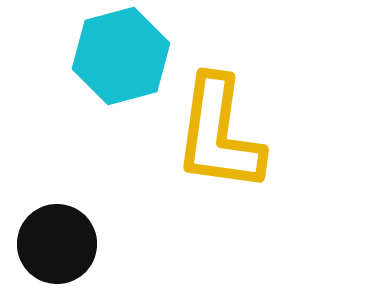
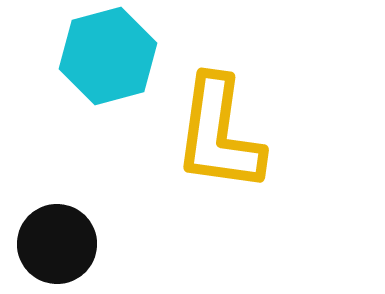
cyan hexagon: moved 13 px left
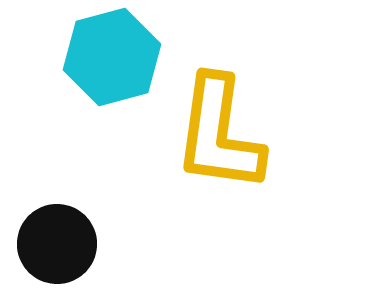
cyan hexagon: moved 4 px right, 1 px down
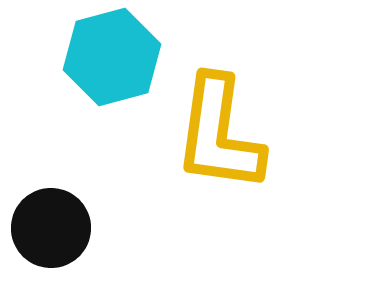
black circle: moved 6 px left, 16 px up
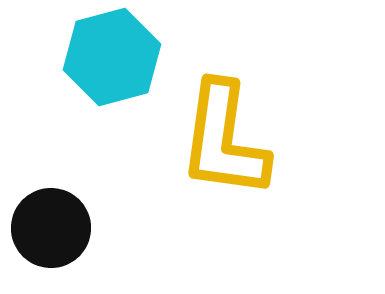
yellow L-shape: moved 5 px right, 6 px down
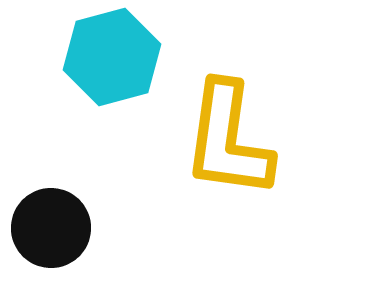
yellow L-shape: moved 4 px right
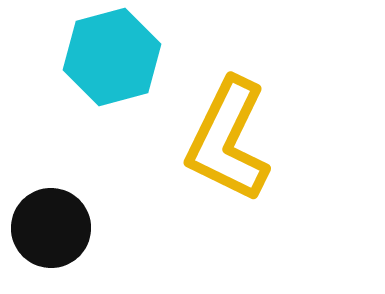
yellow L-shape: rotated 18 degrees clockwise
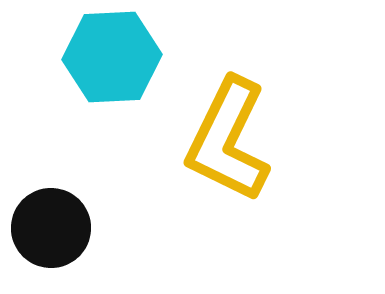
cyan hexagon: rotated 12 degrees clockwise
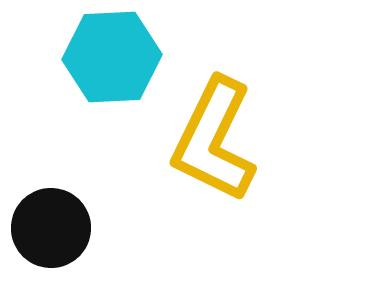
yellow L-shape: moved 14 px left
